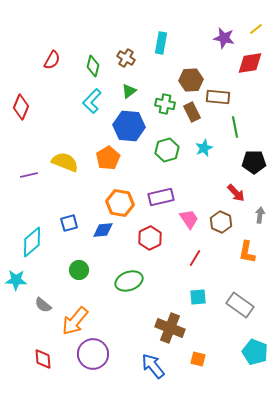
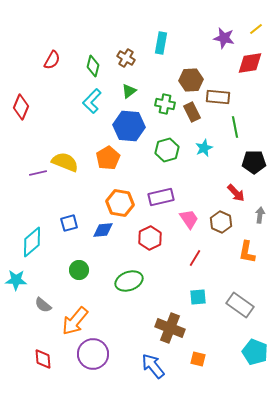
purple line at (29, 175): moved 9 px right, 2 px up
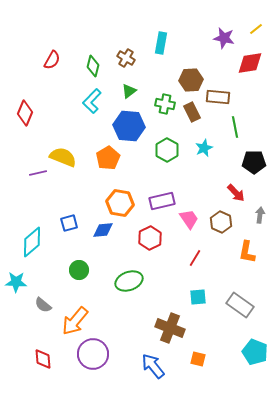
red diamond at (21, 107): moved 4 px right, 6 px down
green hexagon at (167, 150): rotated 15 degrees counterclockwise
yellow semicircle at (65, 162): moved 2 px left, 5 px up
purple rectangle at (161, 197): moved 1 px right, 4 px down
cyan star at (16, 280): moved 2 px down
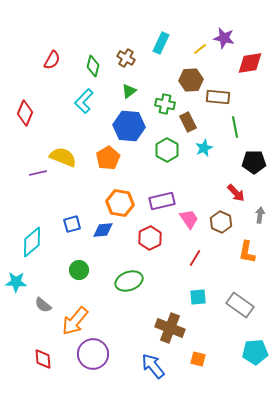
yellow line at (256, 29): moved 56 px left, 20 px down
cyan rectangle at (161, 43): rotated 15 degrees clockwise
cyan L-shape at (92, 101): moved 8 px left
brown rectangle at (192, 112): moved 4 px left, 10 px down
blue square at (69, 223): moved 3 px right, 1 px down
cyan pentagon at (255, 352): rotated 25 degrees counterclockwise
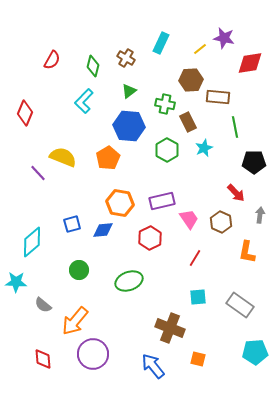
purple line at (38, 173): rotated 60 degrees clockwise
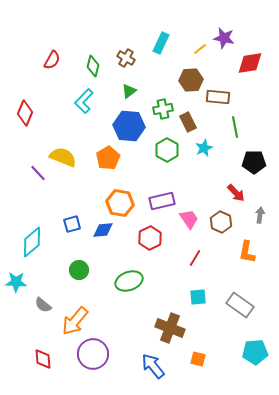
green cross at (165, 104): moved 2 px left, 5 px down; rotated 24 degrees counterclockwise
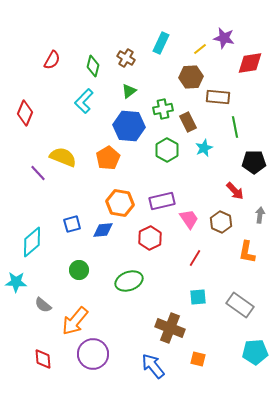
brown hexagon at (191, 80): moved 3 px up
red arrow at (236, 193): moved 1 px left, 2 px up
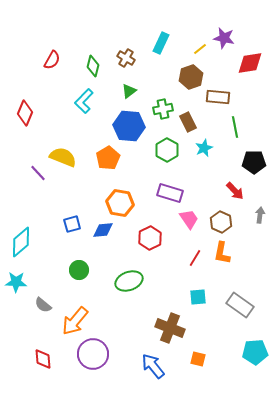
brown hexagon at (191, 77): rotated 15 degrees counterclockwise
purple rectangle at (162, 201): moved 8 px right, 8 px up; rotated 30 degrees clockwise
cyan diamond at (32, 242): moved 11 px left
orange L-shape at (247, 252): moved 25 px left, 1 px down
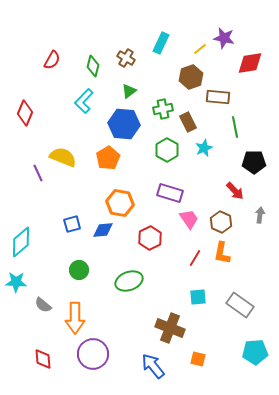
blue hexagon at (129, 126): moved 5 px left, 2 px up
purple line at (38, 173): rotated 18 degrees clockwise
orange arrow at (75, 321): moved 3 px up; rotated 40 degrees counterclockwise
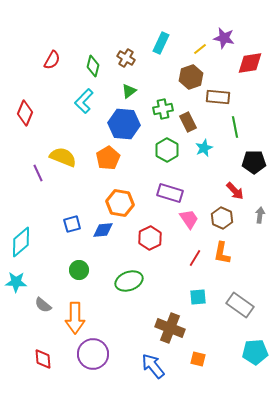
brown hexagon at (221, 222): moved 1 px right, 4 px up
